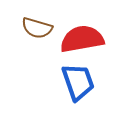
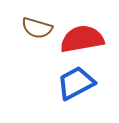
blue trapezoid: moved 2 px left, 1 px down; rotated 99 degrees counterclockwise
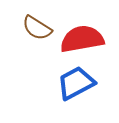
brown semicircle: rotated 16 degrees clockwise
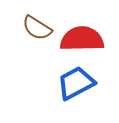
red semicircle: rotated 9 degrees clockwise
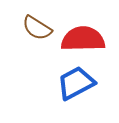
red semicircle: moved 1 px right
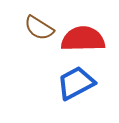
brown semicircle: moved 2 px right
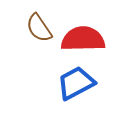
brown semicircle: rotated 24 degrees clockwise
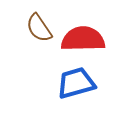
blue trapezoid: rotated 12 degrees clockwise
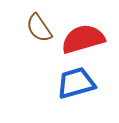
red semicircle: rotated 15 degrees counterclockwise
